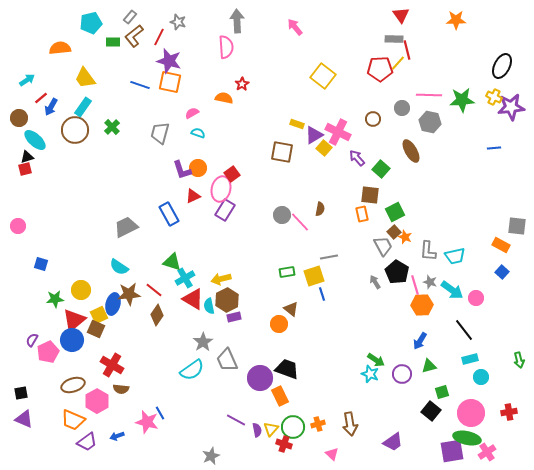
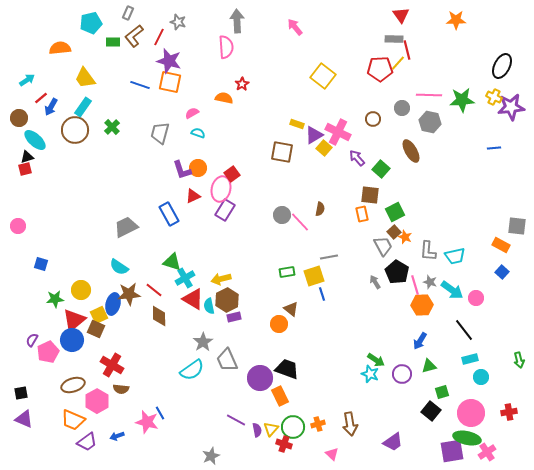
gray rectangle at (130, 17): moved 2 px left, 4 px up; rotated 16 degrees counterclockwise
brown diamond at (157, 315): moved 2 px right, 1 px down; rotated 35 degrees counterclockwise
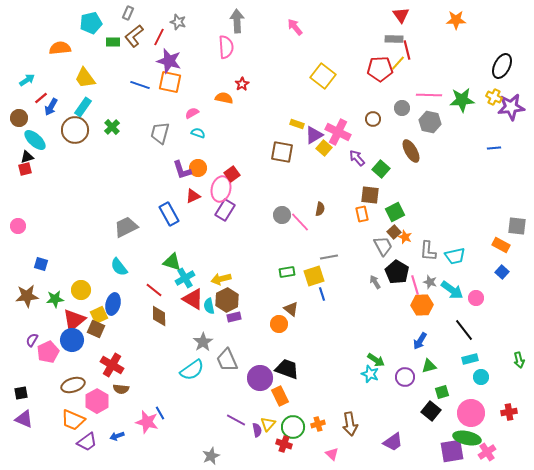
cyan semicircle at (119, 267): rotated 18 degrees clockwise
brown star at (129, 294): moved 102 px left, 2 px down
purple circle at (402, 374): moved 3 px right, 3 px down
yellow triangle at (271, 429): moved 3 px left, 5 px up
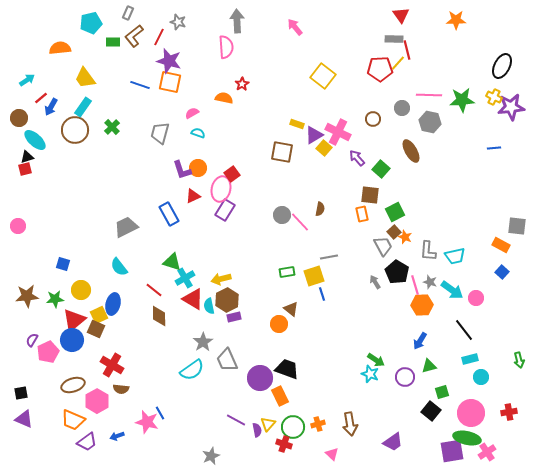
blue square at (41, 264): moved 22 px right
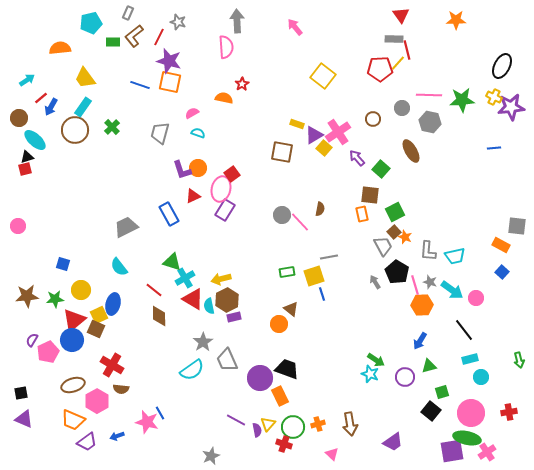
pink cross at (338, 132): rotated 30 degrees clockwise
